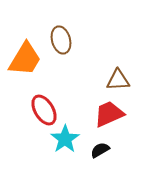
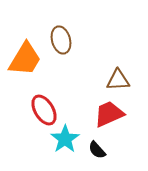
black semicircle: moved 3 px left; rotated 102 degrees counterclockwise
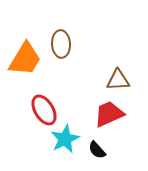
brown ellipse: moved 4 px down; rotated 12 degrees clockwise
cyan star: rotated 8 degrees clockwise
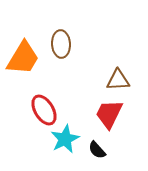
orange trapezoid: moved 2 px left, 1 px up
red trapezoid: rotated 40 degrees counterclockwise
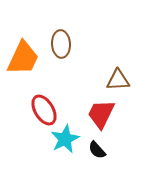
orange trapezoid: rotated 6 degrees counterclockwise
red trapezoid: moved 8 px left
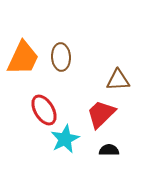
brown ellipse: moved 13 px down
red trapezoid: rotated 20 degrees clockwise
black semicircle: moved 12 px right; rotated 132 degrees clockwise
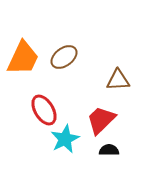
brown ellipse: moved 3 px right; rotated 56 degrees clockwise
red trapezoid: moved 6 px down
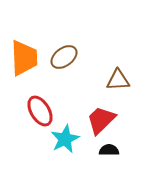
orange trapezoid: moved 1 px right; rotated 27 degrees counterclockwise
red ellipse: moved 4 px left, 1 px down
